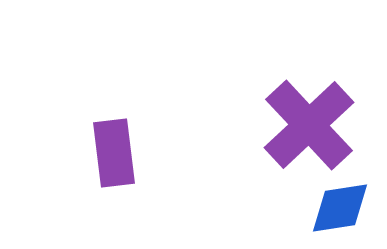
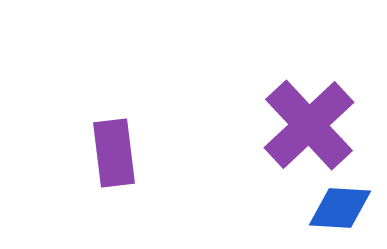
blue diamond: rotated 12 degrees clockwise
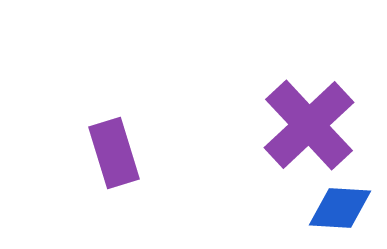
purple rectangle: rotated 10 degrees counterclockwise
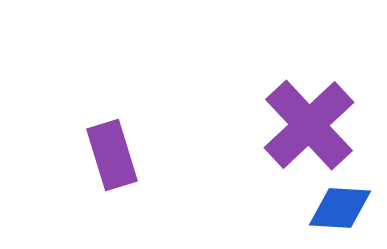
purple rectangle: moved 2 px left, 2 px down
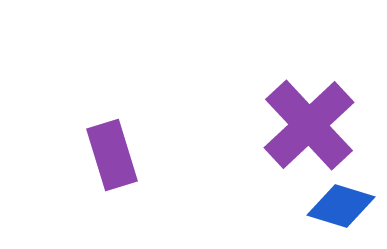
blue diamond: moved 1 px right, 2 px up; rotated 14 degrees clockwise
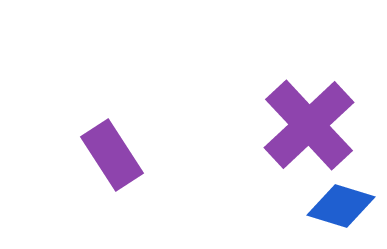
purple rectangle: rotated 16 degrees counterclockwise
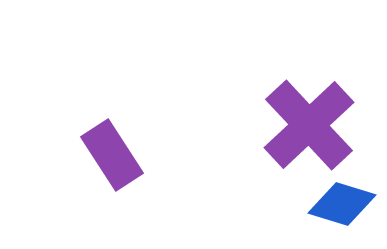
blue diamond: moved 1 px right, 2 px up
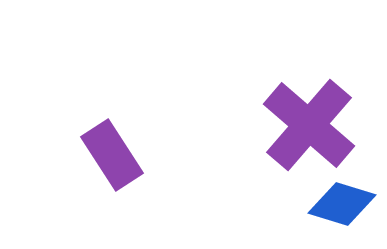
purple cross: rotated 6 degrees counterclockwise
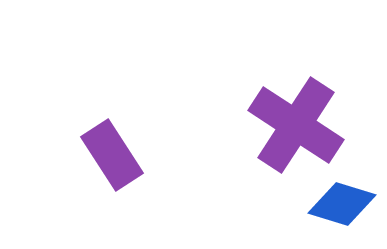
purple cross: moved 13 px left; rotated 8 degrees counterclockwise
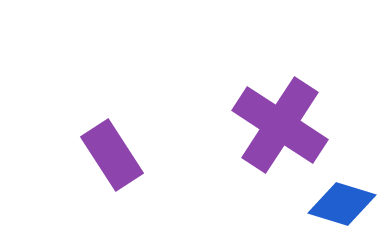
purple cross: moved 16 px left
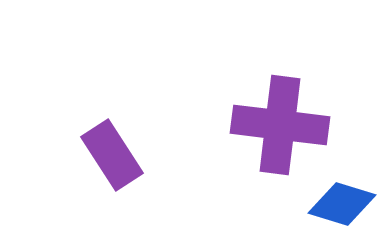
purple cross: rotated 26 degrees counterclockwise
